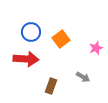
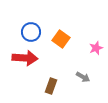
orange square: rotated 18 degrees counterclockwise
red arrow: moved 1 px left, 1 px up
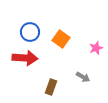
blue circle: moved 1 px left
brown rectangle: moved 1 px down
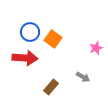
orange square: moved 8 px left
brown rectangle: rotated 21 degrees clockwise
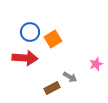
orange square: rotated 24 degrees clockwise
pink star: moved 16 px down
gray arrow: moved 13 px left
brown rectangle: moved 1 px right, 1 px down; rotated 21 degrees clockwise
